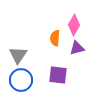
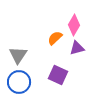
orange semicircle: rotated 42 degrees clockwise
purple square: rotated 18 degrees clockwise
blue circle: moved 2 px left, 2 px down
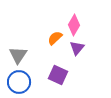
purple triangle: rotated 35 degrees counterclockwise
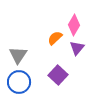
purple square: rotated 18 degrees clockwise
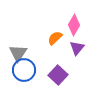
gray triangle: moved 2 px up
blue circle: moved 5 px right, 12 px up
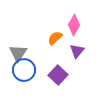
purple triangle: moved 3 px down
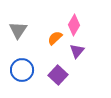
gray triangle: moved 23 px up
blue circle: moved 2 px left
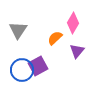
pink diamond: moved 1 px left, 2 px up
purple square: moved 20 px left, 9 px up; rotated 18 degrees clockwise
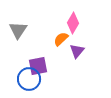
orange semicircle: moved 6 px right, 1 px down
purple square: rotated 18 degrees clockwise
blue circle: moved 7 px right, 9 px down
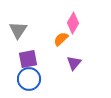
purple triangle: moved 3 px left, 12 px down
purple square: moved 10 px left, 7 px up
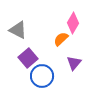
gray triangle: rotated 36 degrees counterclockwise
purple square: moved 1 px up; rotated 30 degrees counterclockwise
blue circle: moved 13 px right, 3 px up
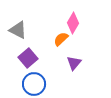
blue circle: moved 8 px left, 8 px down
